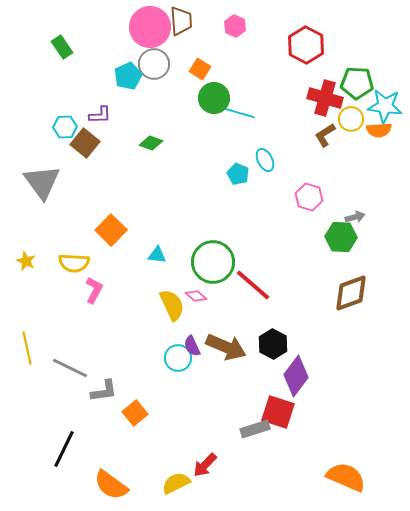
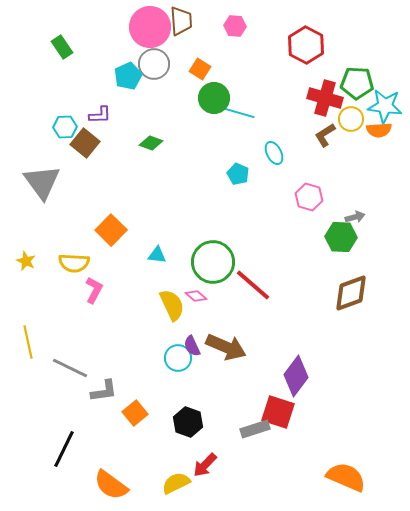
pink hexagon at (235, 26): rotated 20 degrees counterclockwise
cyan ellipse at (265, 160): moved 9 px right, 7 px up
black hexagon at (273, 344): moved 85 px left, 78 px down; rotated 8 degrees counterclockwise
yellow line at (27, 348): moved 1 px right, 6 px up
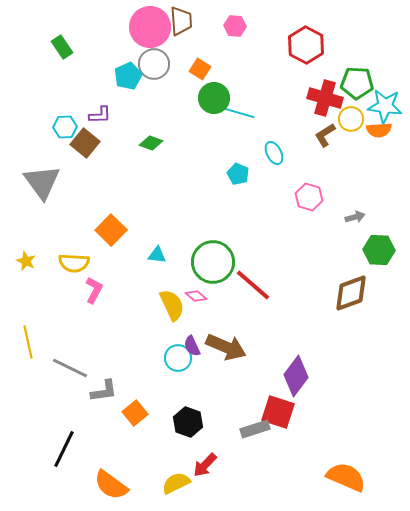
green hexagon at (341, 237): moved 38 px right, 13 px down
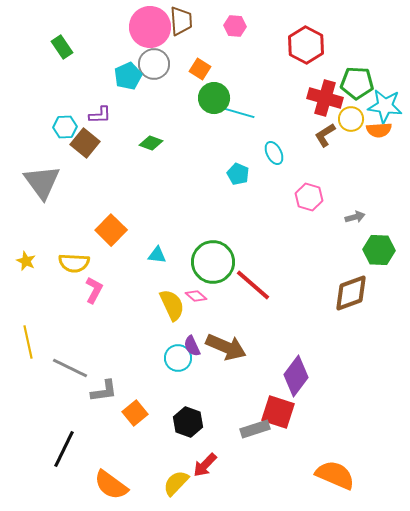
orange semicircle at (346, 477): moved 11 px left, 2 px up
yellow semicircle at (176, 483): rotated 20 degrees counterclockwise
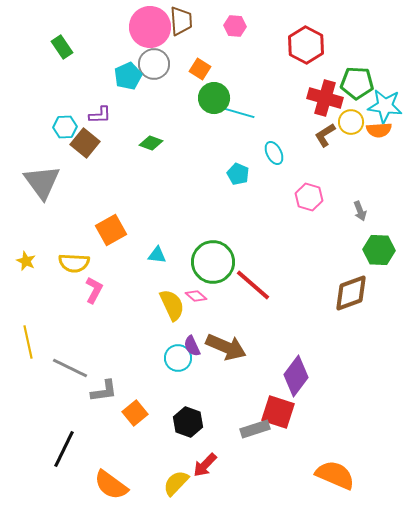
yellow circle at (351, 119): moved 3 px down
gray arrow at (355, 217): moved 5 px right, 6 px up; rotated 84 degrees clockwise
orange square at (111, 230): rotated 16 degrees clockwise
